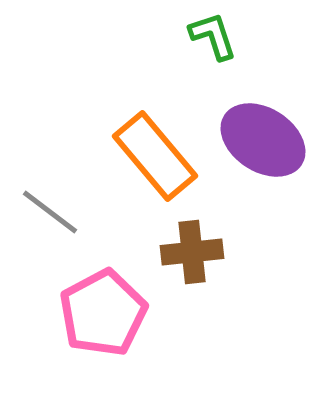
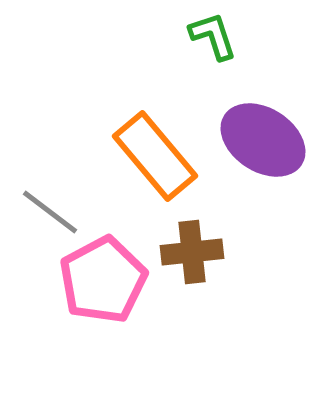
pink pentagon: moved 33 px up
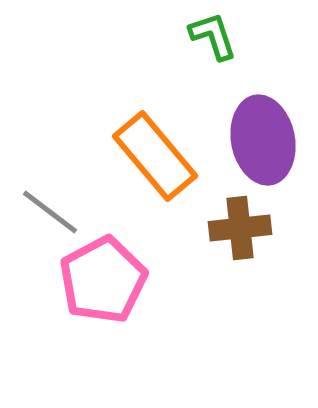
purple ellipse: rotated 46 degrees clockwise
brown cross: moved 48 px right, 24 px up
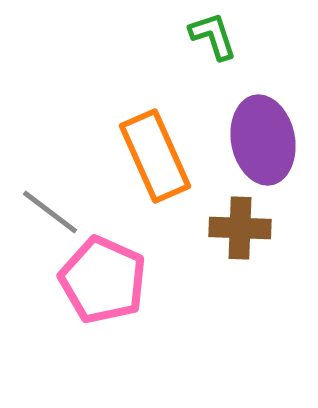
orange rectangle: rotated 16 degrees clockwise
brown cross: rotated 8 degrees clockwise
pink pentagon: rotated 20 degrees counterclockwise
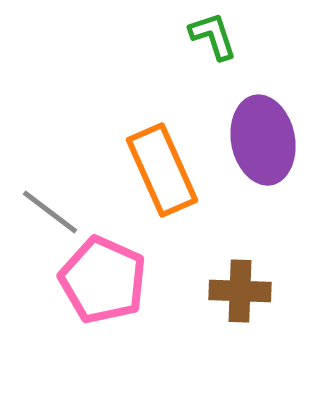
orange rectangle: moved 7 px right, 14 px down
brown cross: moved 63 px down
